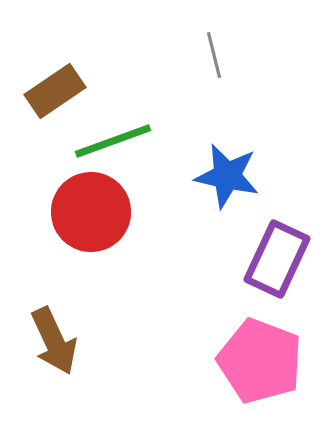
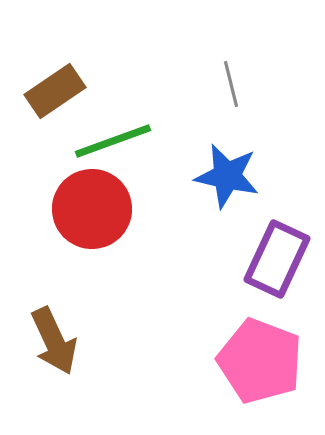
gray line: moved 17 px right, 29 px down
red circle: moved 1 px right, 3 px up
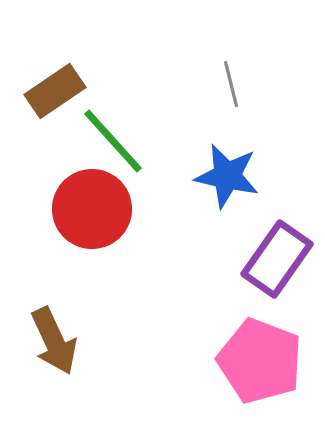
green line: rotated 68 degrees clockwise
purple rectangle: rotated 10 degrees clockwise
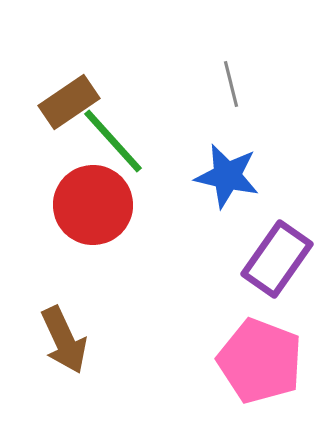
brown rectangle: moved 14 px right, 11 px down
red circle: moved 1 px right, 4 px up
brown arrow: moved 10 px right, 1 px up
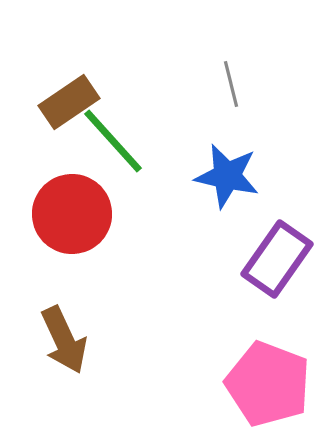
red circle: moved 21 px left, 9 px down
pink pentagon: moved 8 px right, 23 px down
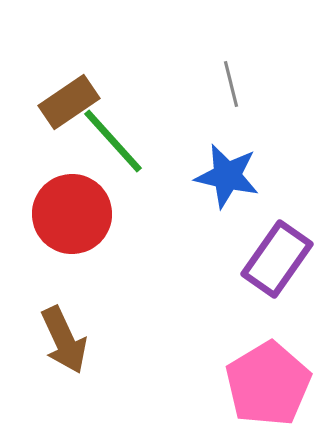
pink pentagon: rotated 20 degrees clockwise
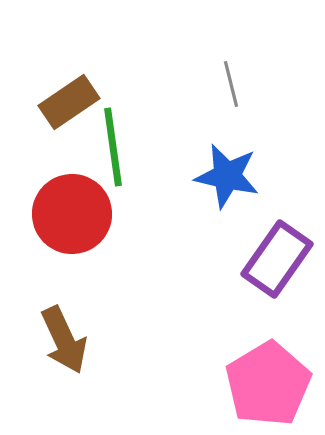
green line: moved 6 px down; rotated 34 degrees clockwise
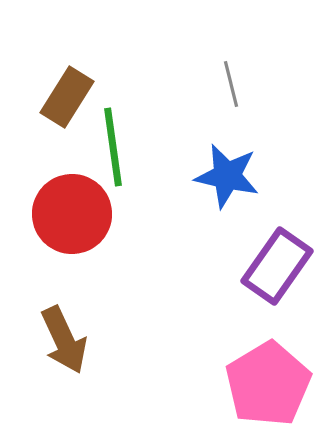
brown rectangle: moved 2 px left, 5 px up; rotated 24 degrees counterclockwise
purple rectangle: moved 7 px down
